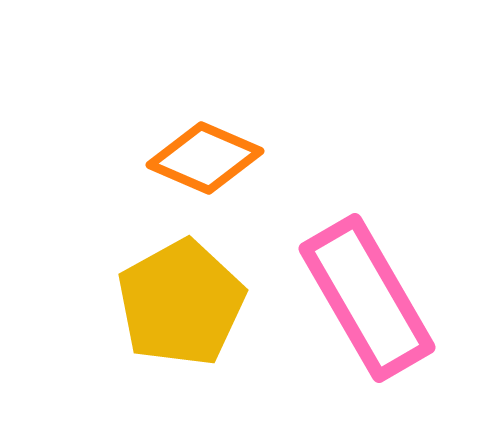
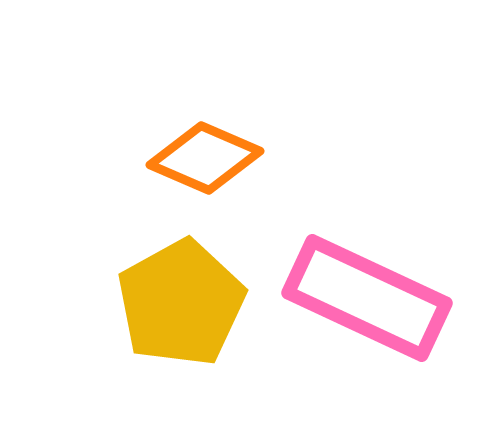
pink rectangle: rotated 35 degrees counterclockwise
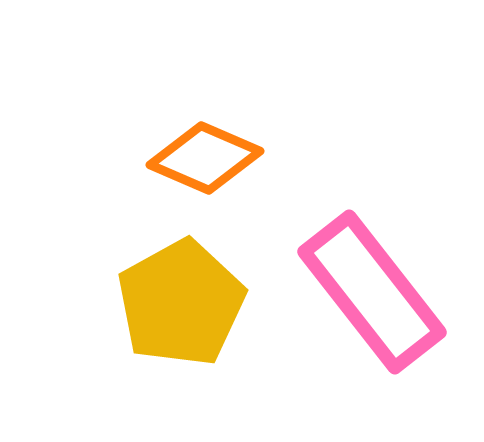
pink rectangle: moved 5 px right, 6 px up; rotated 27 degrees clockwise
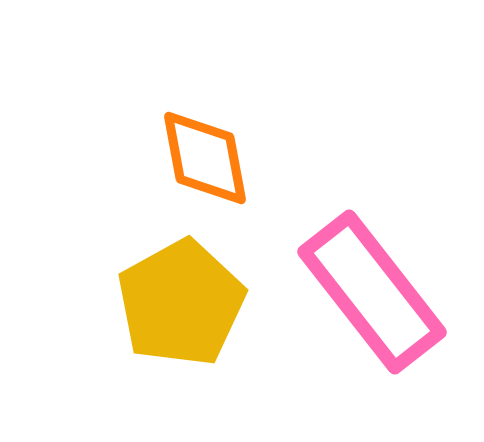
orange diamond: rotated 56 degrees clockwise
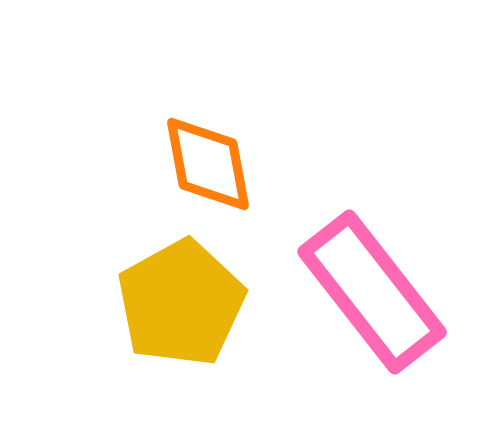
orange diamond: moved 3 px right, 6 px down
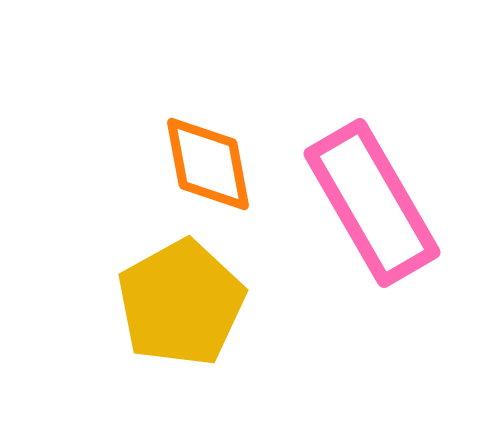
pink rectangle: moved 89 px up; rotated 8 degrees clockwise
